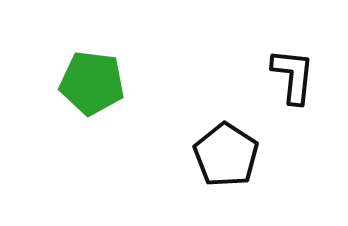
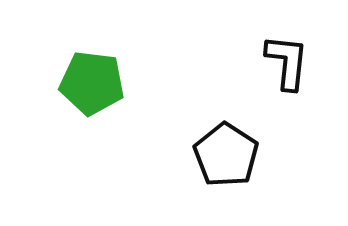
black L-shape: moved 6 px left, 14 px up
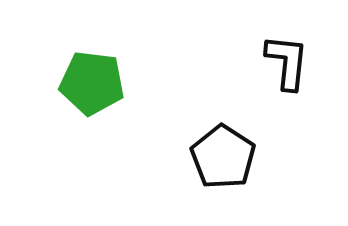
black pentagon: moved 3 px left, 2 px down
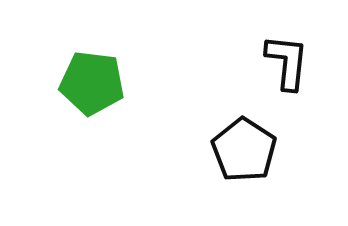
black pentagon: moved 21 px right, 7 px up
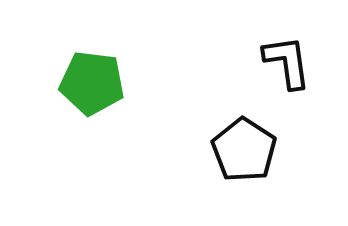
black L-shape: rotated 14 degrees counterclockwise
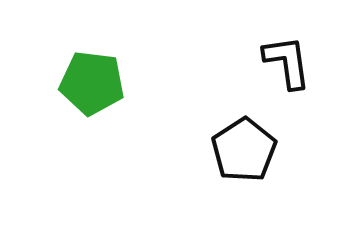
black pentagon: rotated 6 degrees clockwise
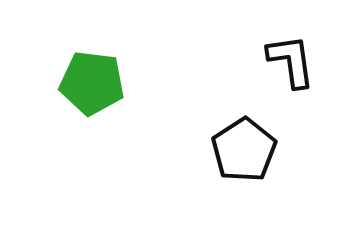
black L-shape: moved 4 px right, 1 px up
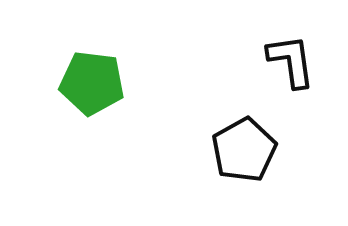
black pentagon: rotated 4 degrees clockwise
